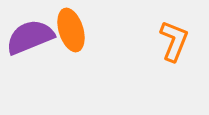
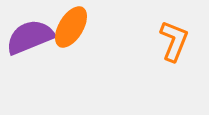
orange ellipse: moved 3 px up; rotated 48 degrees clockwise
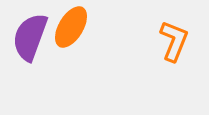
purple semicircle: rotated 48 degrees counterclockwise
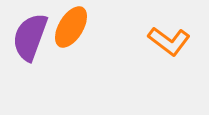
orange L-shape: moved 5 px left; rotated 105 degrees clockwise
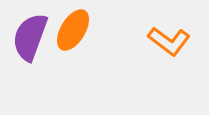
orange ellipse: moved 2 px right, 3 px down
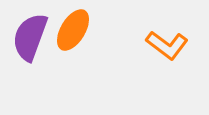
orange L-shape: moved 2 px left, 4 px down
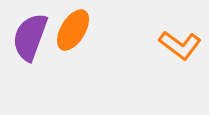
orange L-shape: moved 13 px right
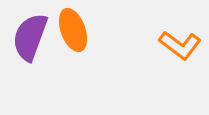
orange ellipse: rotated 51 degrees counterclockwise
